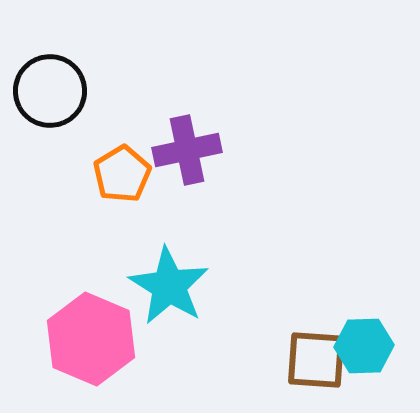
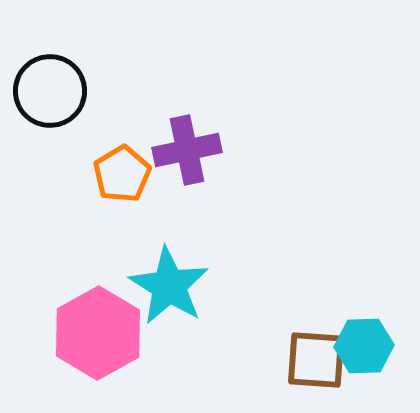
pink hexagon: moved 7 px right, 6 px up; rotated 8 degrees clockwise
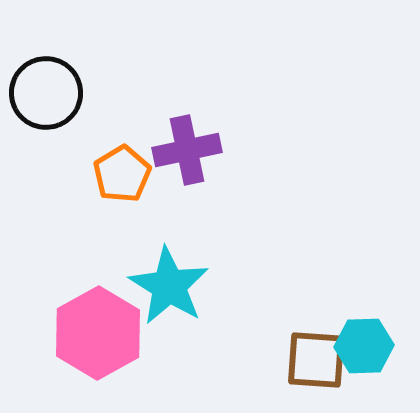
black circle: moved 4 px left, 2 px down
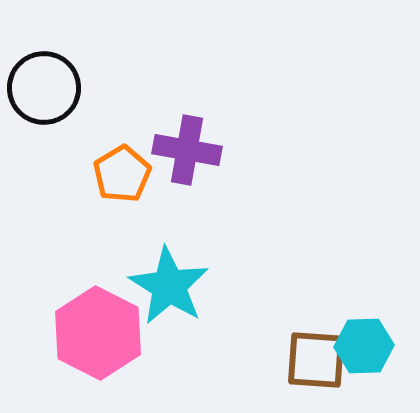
black circle: moved 2 px left, 5 px up
purple cross: rotated 22 degrees clockwise
pink hexagon: rotated 4 degrees counterclockwise
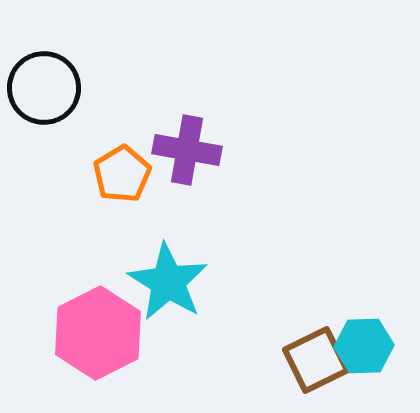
cyan star: moved 1 px left, 4 px up
pink hexagon: rotated 6 degrees clockwise
brown square: rotated 30 degrees counterclockwise
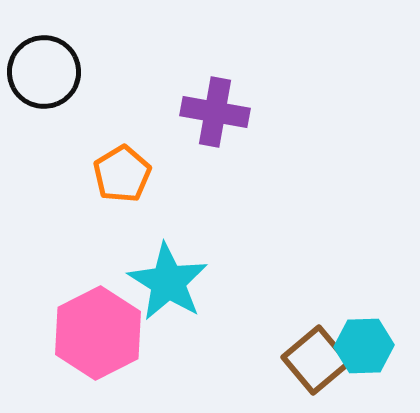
black circle: moved 16 px up
purple cross: moved 28 px right, 38 px up
brown square: rotated 14 degrees counterclockwise
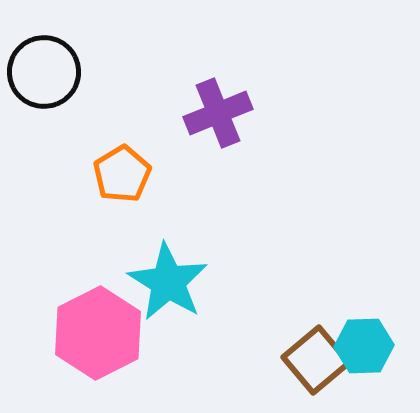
purple cross: moved 3 px right, 1 px down; rotated 32 degrees counterclockwise
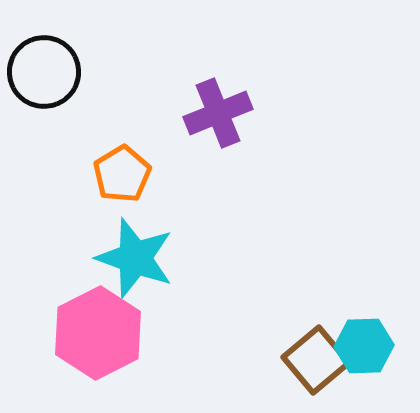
cyan star: moved 33 px left, 24 px up; rotated 12 degrees counterclockwise
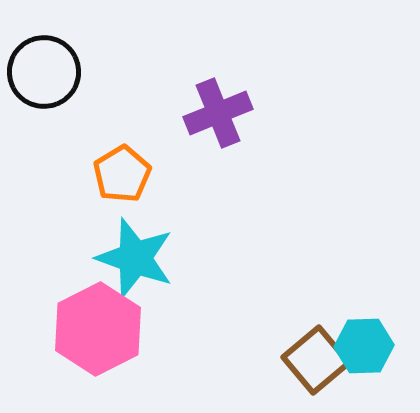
pink hexagon: moved 4 px up
